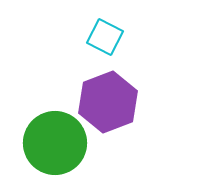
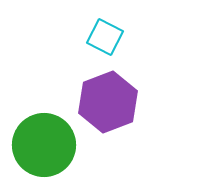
green circle: moved 11 px left, 2 px down
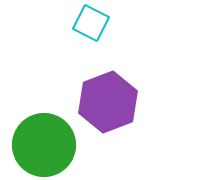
cyan square: moved 14 px left, 14 px up
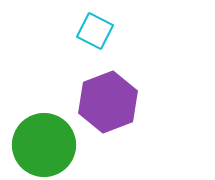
cyan square: moved 4 px right, 8 px down
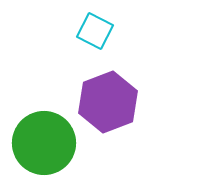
green circle: moved 2 px up
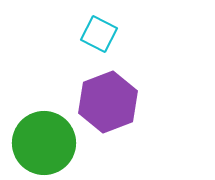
cyan square: moved 4 px right, 3 px down
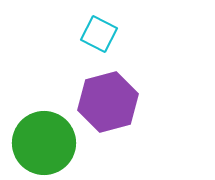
purple hexagon: rotated 6 degrees clockwise
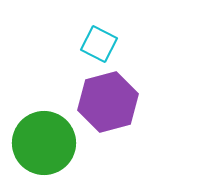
cyan square: moved 10 px down
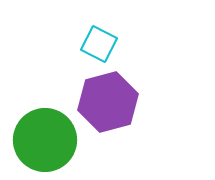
green circle: moved 1 px right, 3 px up
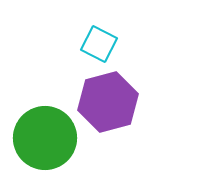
green circle: moved 2 px up
